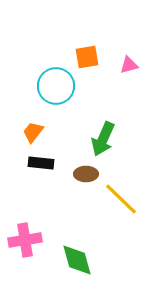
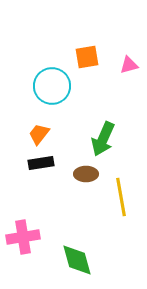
cyan circle: moved 4 px left
orange trapezoid: moved 6 px right, 2 px down
black rectangle: rotated 15 degrees counterclockwise
yellow line: moved 2 px up; rotated 36 degrees clockwise
pink cross: moved 2 px left, 3 px up
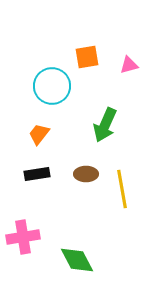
green arrow: moved 2 px right, 14 px up
black rectangle: moved 4 px left, 11 px down
yellow line: moved 1 px right, 8 px up
green diamond: rotated 12 degrees counterclockwise
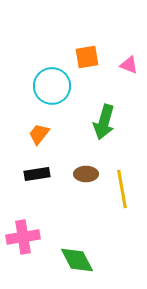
pink triangle: rotated 36 degrees clockwise
green arrow: moved 1 px left, 3 px up; rotated 8 degrees counterclockwise
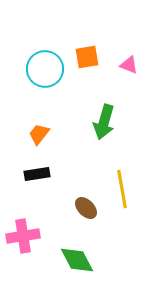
cyan circle: moved 7 px left, 17 px up
brown ellipse: moved 34 px down; rotated 45 degrees clockwise
pink cross: moved 1 px up
